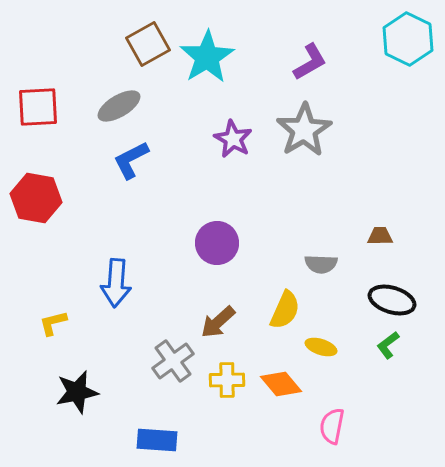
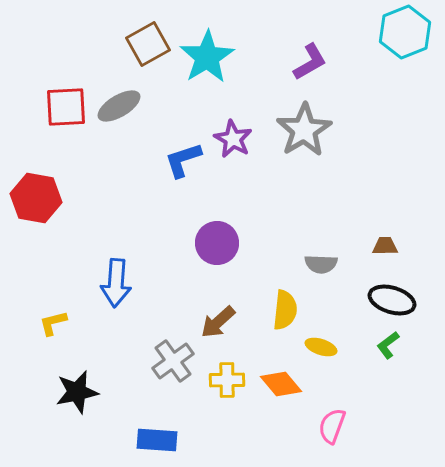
cyan hexagon: moved 3 px left, 7 px up; rotated 12 degrees clockwise
red square: moved 28 px right
blue L-shape: moved 52 px right; rotated 9 degrees clockwise
brown trapezoid: moved 5 px right, 10 px down
yellow semicircle: rotated 18 degrees counterclockwise
pink semicircle: rotated 9 degrees clockwise
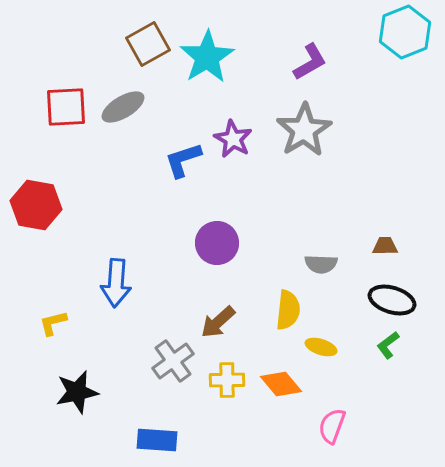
gray ellipse: moved 4 px right, 1 px down
red hexagon: moved 7 px down
yellow semicircle: moved 3 px right
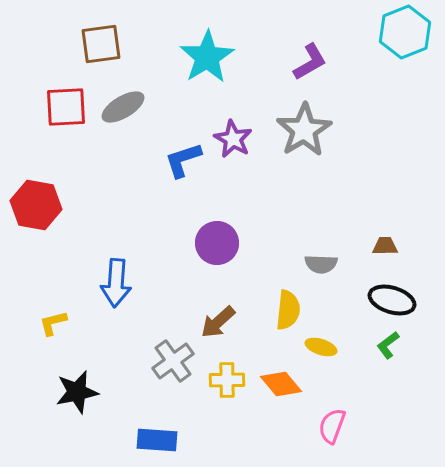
brown square: moved 47 px left; rotated 21 degrees clockwise
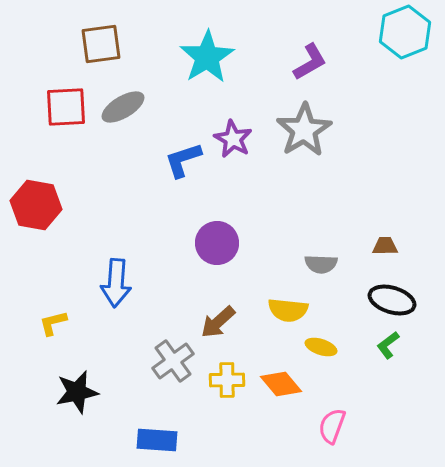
yellow semicircle: rotated 90 degrees clockwise
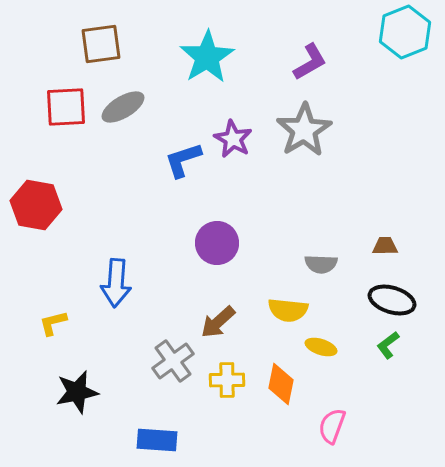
orange diamond: rotated 51 degrees clockwise
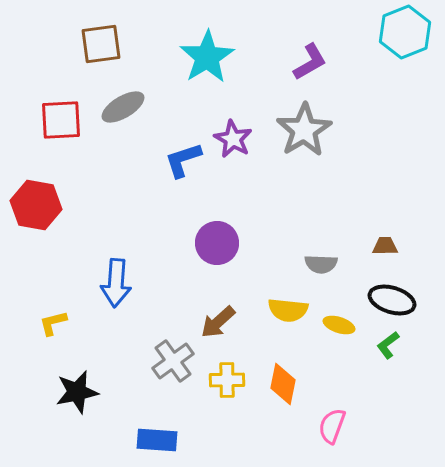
red square: moved 5 px left, 13 px down
yellow ellipse: moved 18 px right, 22 px up
orange diamond: moved 2 px right
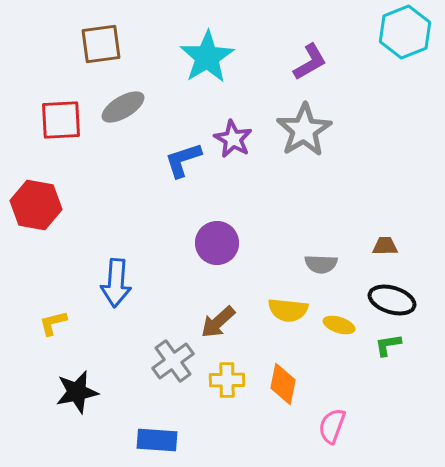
green L-shape: rotated 28 degrees clockwise
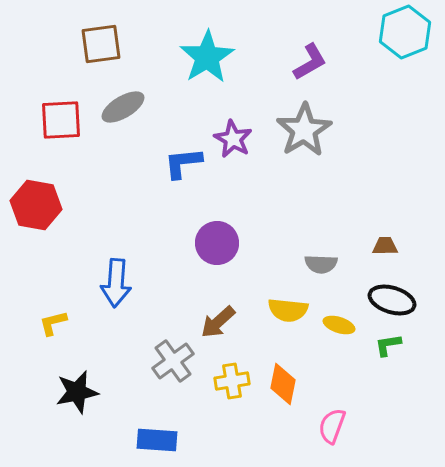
blue L-shape: moved 3 px down; rotated 12 degrees clockwise
yellow cross: moved 5 px right, 1 px down; rotated 8 degrees counterclockwise
